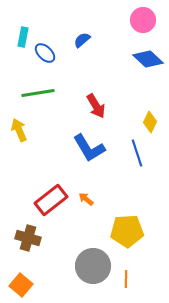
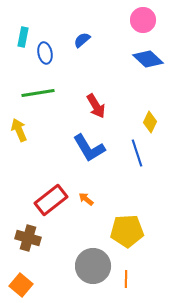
blue ellipse: rotated 35 degrees clockwise
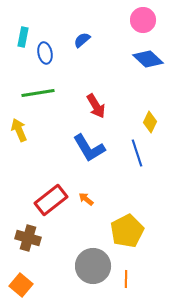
yellow pentagon: rotated 24 degrees counterclockwise
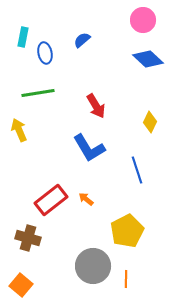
blue line: moved 17 px down
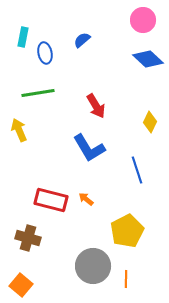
red rectangle: rotated 52 degrees clockwise
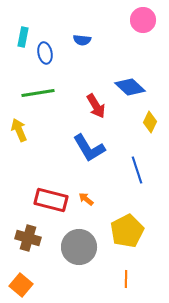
blue semicircle: rotated 132 degrees counterclockwise
blue diamond: moved 18 px left, 28 px down
gray circle: moved 14 px left, 19 px up
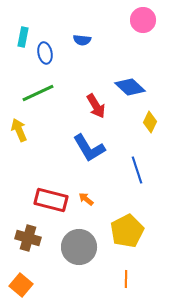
green line: rotated 16 degrees counterclockwise
